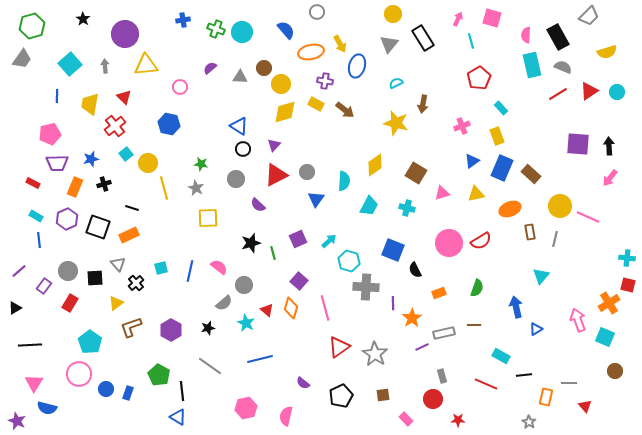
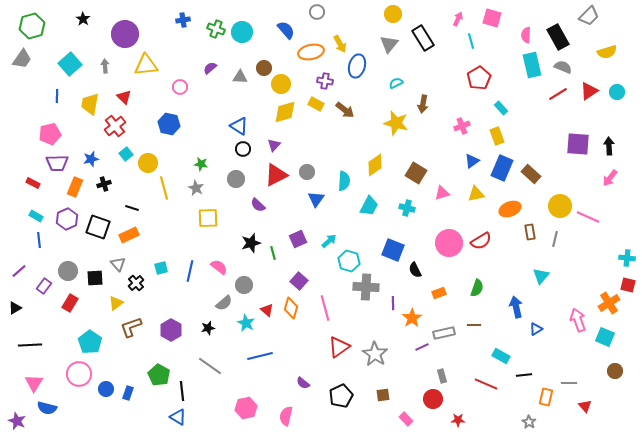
blue line at (260, 359): moved 3 px up
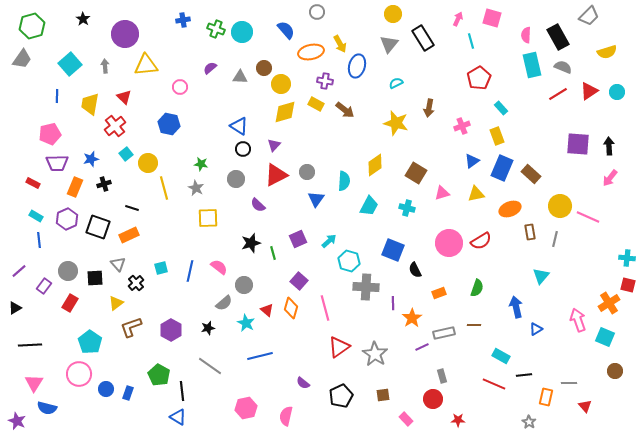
brown arrow at (423, 104): moved 6 px right, 4 px down
red line at (486, 384): moved 8 px right
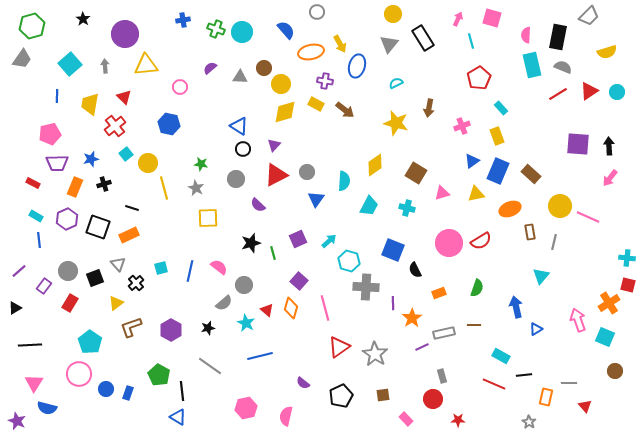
black rectangle at (558, 37): rotated 40 degrees clockwise
blue rectangle at (502, 168): moved 4 px left, 3 px down
gray line at (555, 239): moved 1 px left, 3 px down
black square at (95, 278): rotated 18 degrees counterclockwise
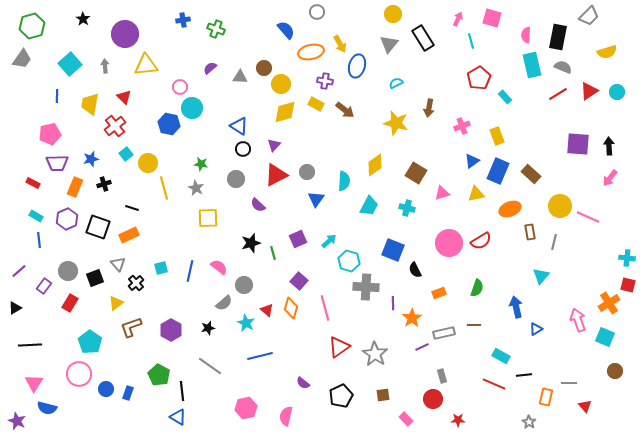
cyan circle at (242, 32): moved 50 px left, 76 px down
cyan rectangle at (501, 108): moved 4 px right, 11 px up
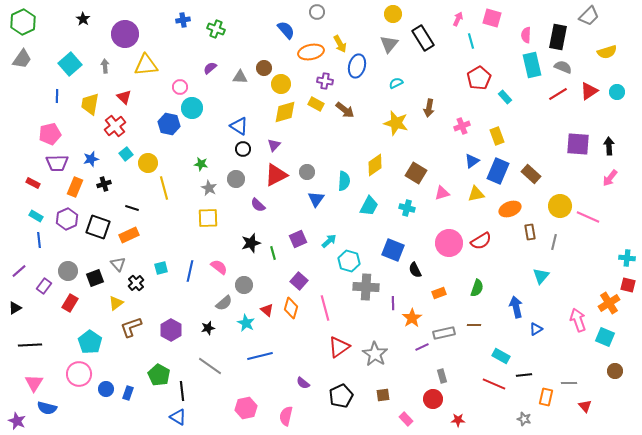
green hexagon at (32, 26): moved 9 px left, 4 px up; rotated 10 degrees counterclockwise
gray star at (196, 188): moved 13 px right
gray star at (529, 422): moved 5 px left, 3 px up; rotated 16 degrees counterclockwise
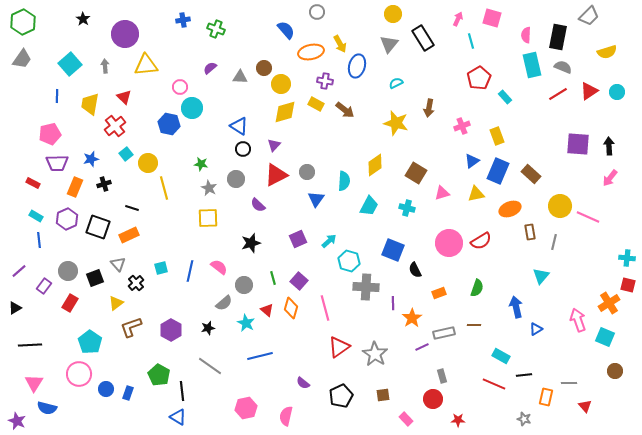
green line at (273, 253): moved 25 px down
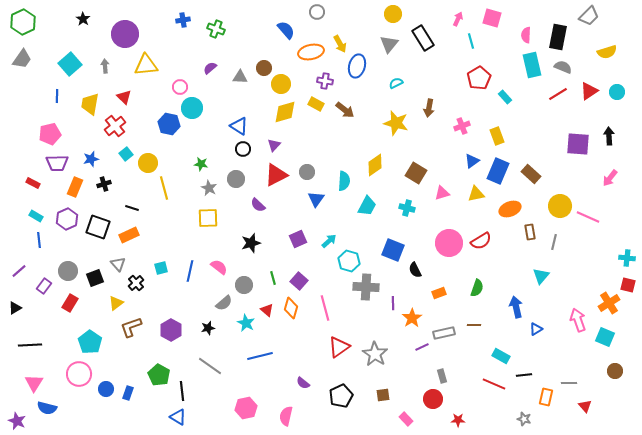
black arrow at (609, 146): moved 10 px up
cyan trapezoid at (369, 206): moved 2 px left
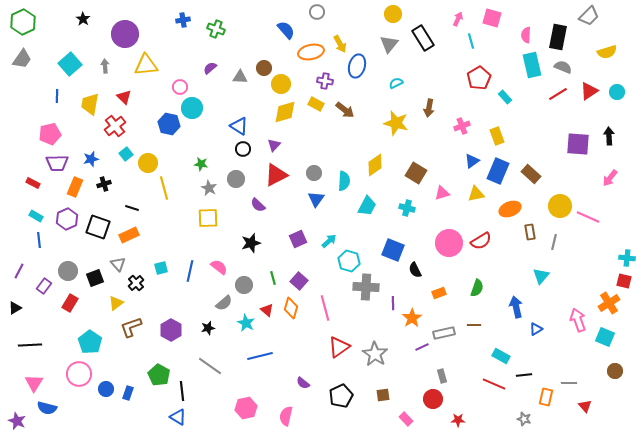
gray circle at (307, 172): moved 7 px right, 1 px down
purple line at (19, 271): rotated 21 degrees counterclockwise
red square at (628, 285): moved 4 px left, 4 px up
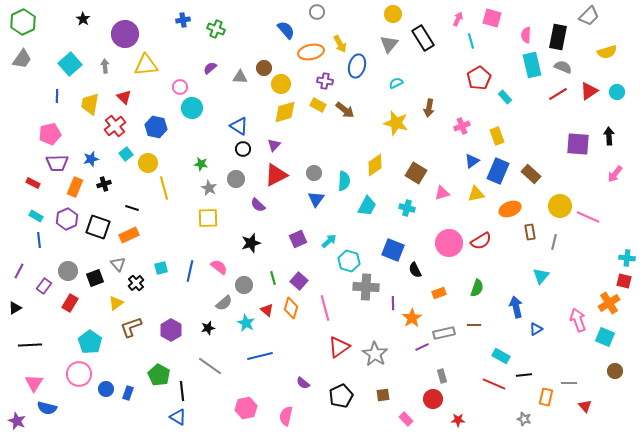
yellow rectangle at (316, 104): moved 2 px right, 1 px down
blue hexagon at (169, 124): moved 13 px left, 3 px down
pink arrow at (610, 178): moved 5 px right, 4 px up
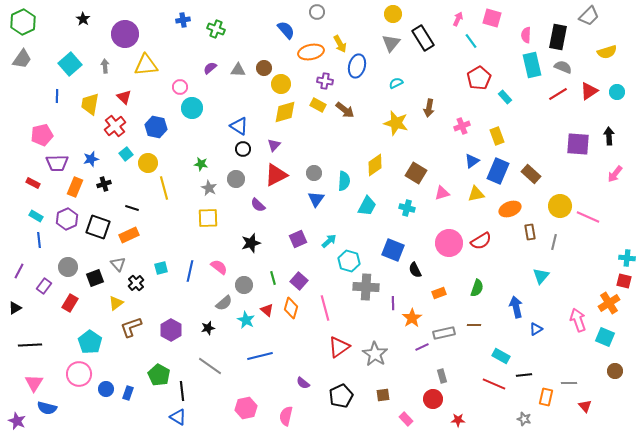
cyan line at (471, 41): rotated 21 degrees counterclockwise
gray triangle at (389, 44): moved 2 px right, 1 px up
gray triangle at (240, 77): moved 2 px left, 7 px up
pink pentagon at (50, 134): moved 8 px left, 1 px down
gray circle at (68, 271): moved 4 px up
cyan star at (246, 323): moved 3 px up
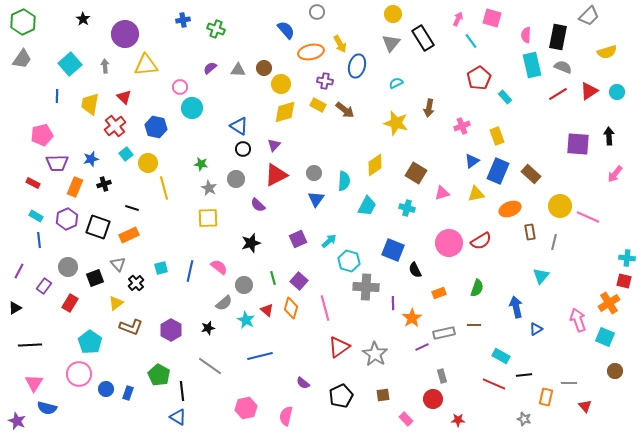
brown L-shape at (131, 327): rotated 140 degrees counterclockwise
